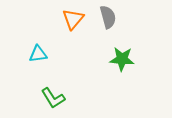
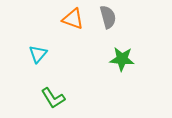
orange triangle: rotated 50 degrees counterclockwise
cyan triangle: rotated 42 degrees counterclockwise
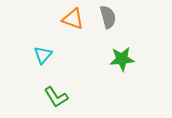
cyan triangle: moved 5 px right, 1 px down
green star: rotated 10 degrees counterclockwise
green L-shape: moved 3 px right, 1 px up
